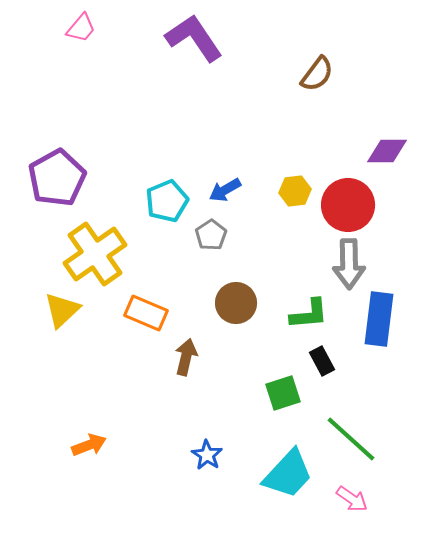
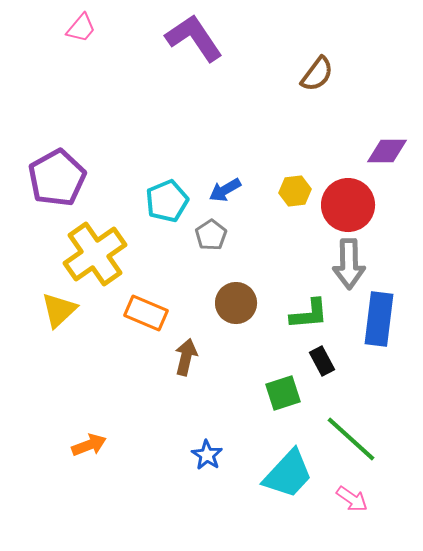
yellow triangle: moved 3 px left
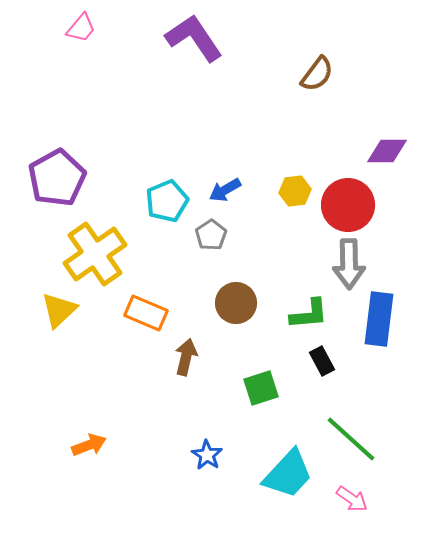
green square: moved 22 px left, 5 px up
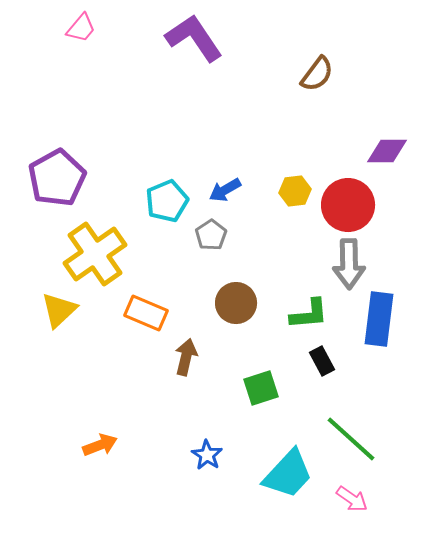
orange arrow: moved 11 px right
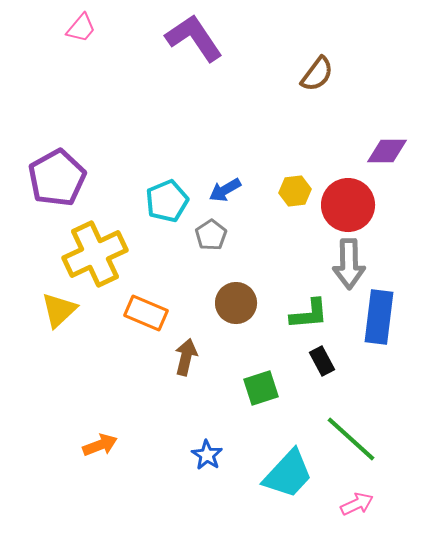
yellow cross: rotated 10 degrees clockwise
blue rectangle: moved 2 px up
pink arrow: moved 5 px right, 5 px down; rotated 60 degrees counterclockwise
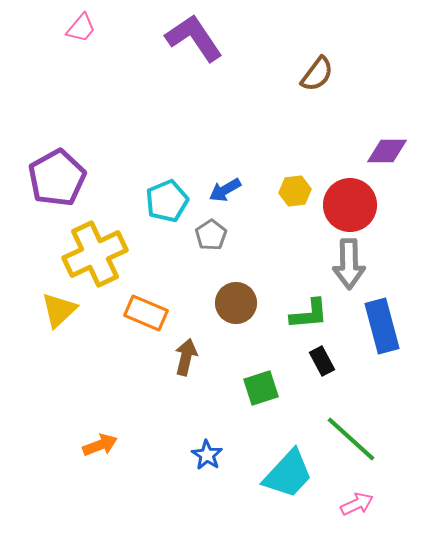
red circle: moved 2 px right
blue rectangle: moved 3 px right, 9 px down; rotated 22 degrees counterclockwise
